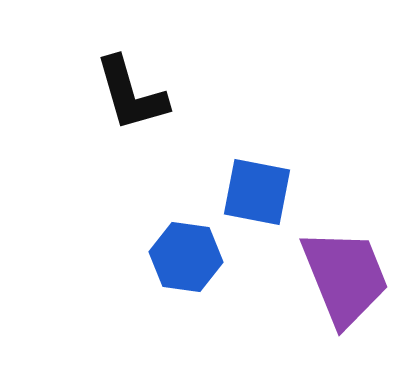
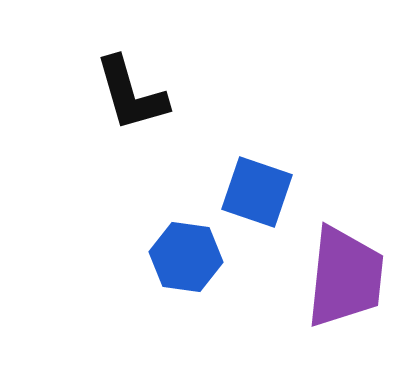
blue square: rotated 8 degrees clockwise
purple trapezoid: rotated 28 degrees clockwise
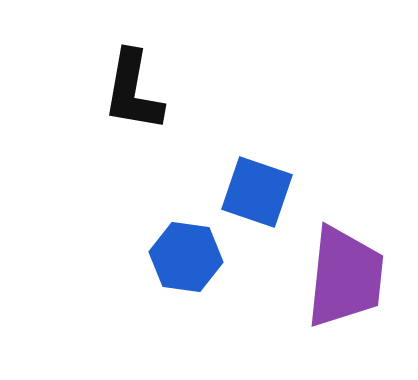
black L-shape: moved 2 px right, 3 px up; rotated 26 degrees clockwise
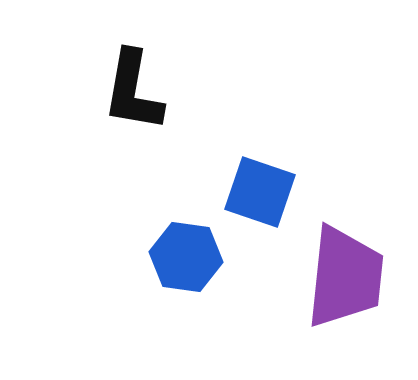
blue square: moved 3 px right
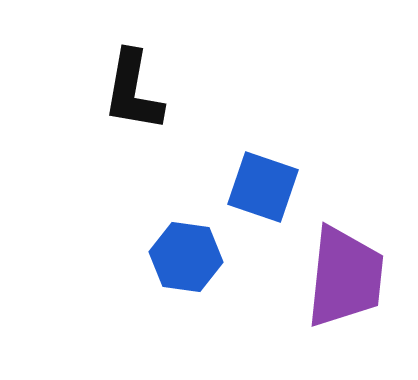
blue square: moved 3 px right, 5 px up
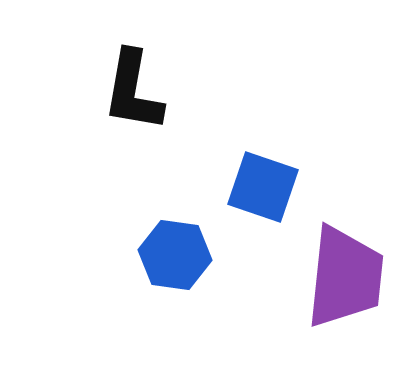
blue hexagon: moved 11 px left, 2 px up
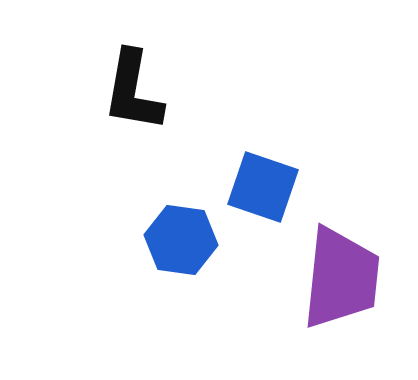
blue hexagon: moved 6 px right, 15 px up
purple trapezoid: moved 4 px left, 1 px down
